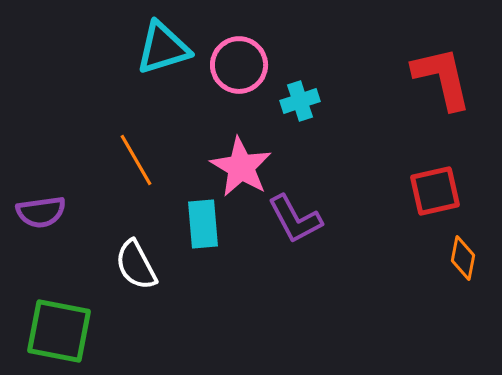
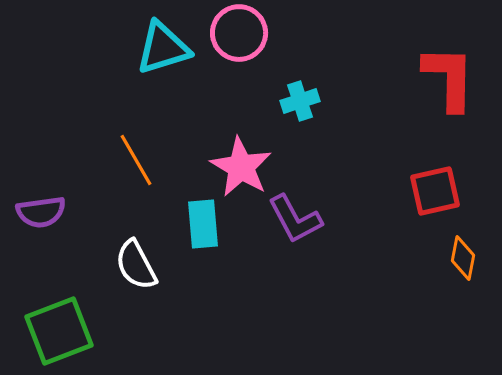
pink circle: moved 32 px up
red L-shape: moved 7 px right; rotated 14 degrees clockwise
green square: rotated 32 degrees counterclockwise
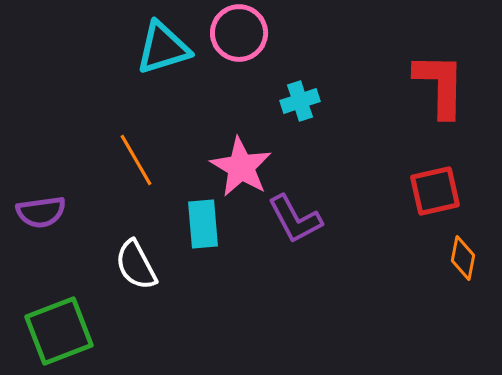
red L-shape: moved 9 px left, 7 px down
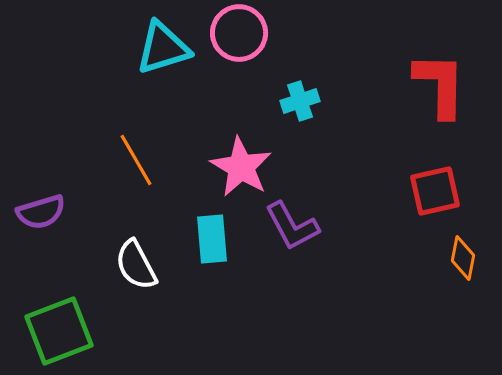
purple semicircle: rotated 9 degrees counterclockwise
purple L-shape: moved 3 px left, 7 px down
cyan rectangle: moved 9 px right, 15 px down
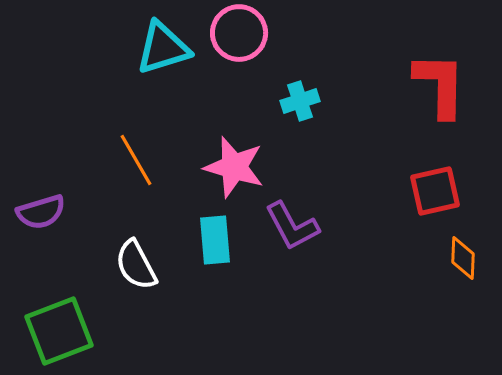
pink star: moved 7 px left; rotated 14 degrees counterclockwise
cyan rectangle: moved 3 px right, 1 px down
orange diamond: rotated 9 degrees counterclockwise
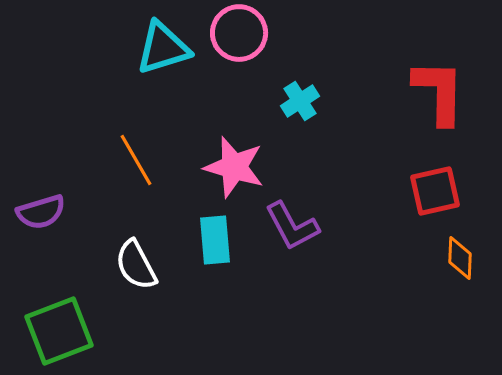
red L-shape: moved 1 px left, 7 px down
cyan cross: rotated 15 degrees counterclockwise
orange diamond: moved 3 px left
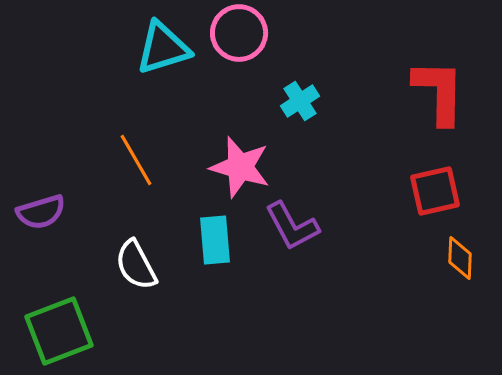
pink star: moved 6 px right
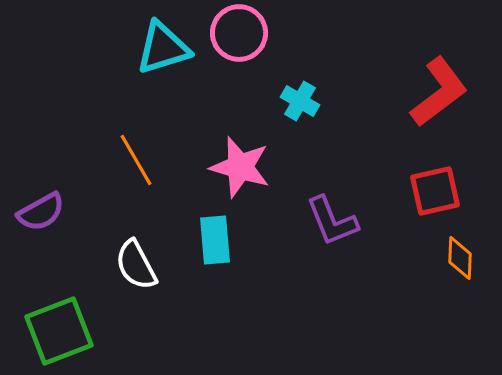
red L-shape: rotated 52 degrees clockwise
cyan cross: rotated 27 degrees counterclockwise
purple semicircle: rotated 12 degrees counterclockwise
purple L-shape: moved 40 px right, 5 px up; rotated 6 degrees clockwise
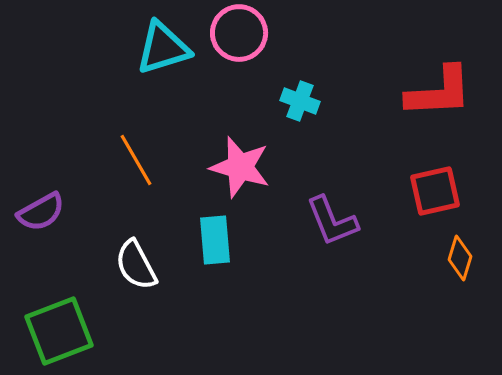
red L-shape: rotated 34 degrees clockwise
cyan cross: rotated 9 degrees counterclockwise
orange diamond: rotated 15 degrees clockwise
